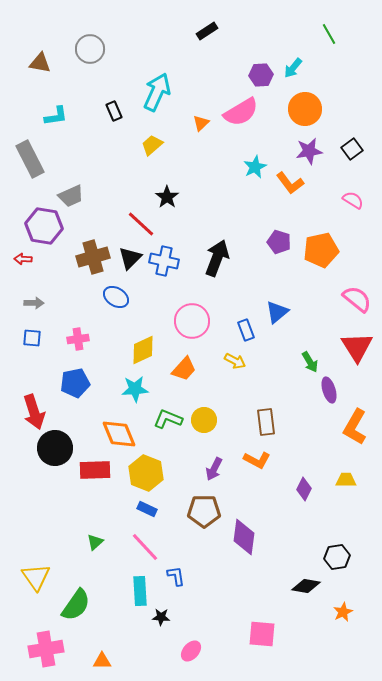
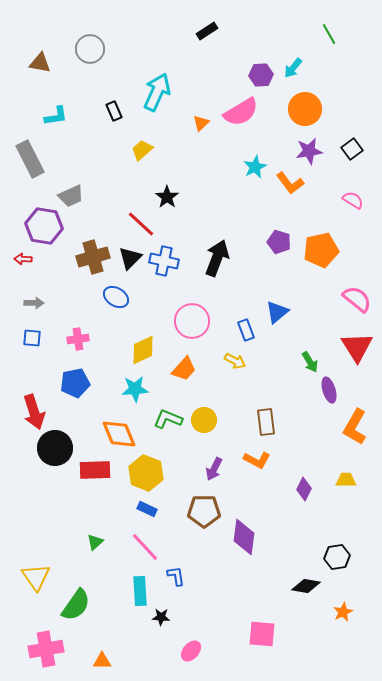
yellow trapezoid at (152, 145): moved 10 px left, 5 px down
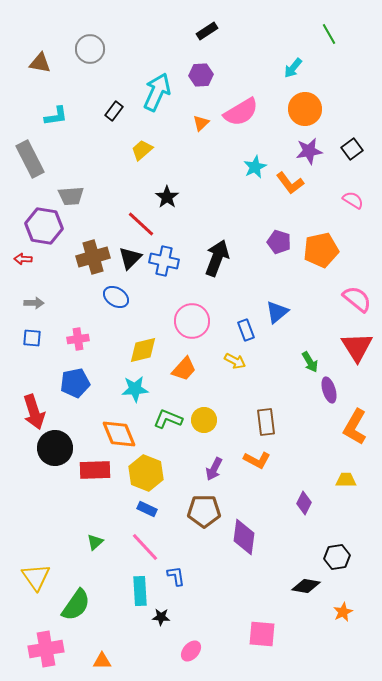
purple hexagon at (261, 75): moved 60 px left
black rectangle at (114, 111): rotated 60 degrees clockwise
gray trapezoid at (71, 196): rotated 20 degrees clockwise
yellow diamond at (143, 350): rotated 12 degrees clockwise
purple diamond at (304, 489): moved 14 px down
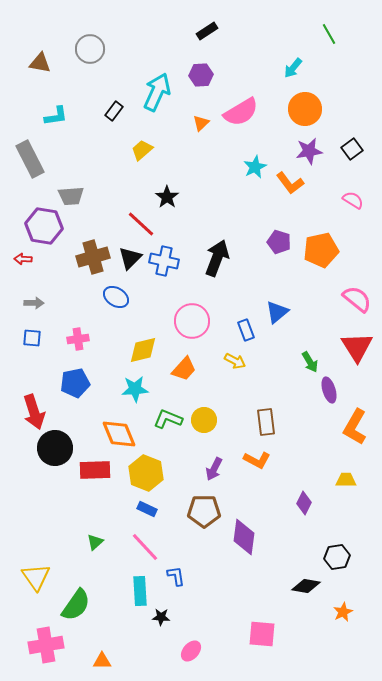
pink cross at (46, 649): moved 4 px up
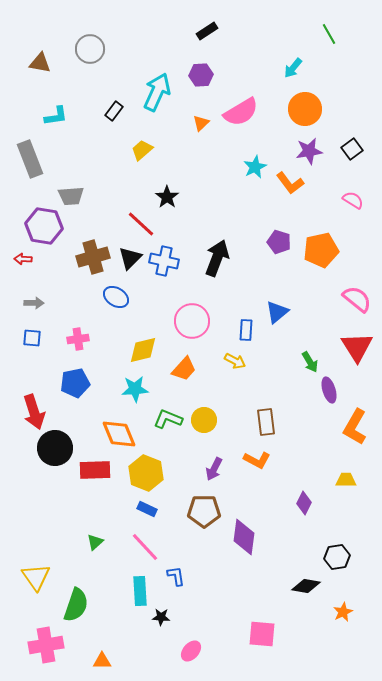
gray rectangle at (30, 159): rotated 6 degrees clockwise
blue rectangle at (246, 330): rotated 25 degrees clockwise
green semicircle at (76, 605): rotated 16 degrees counterclockwise
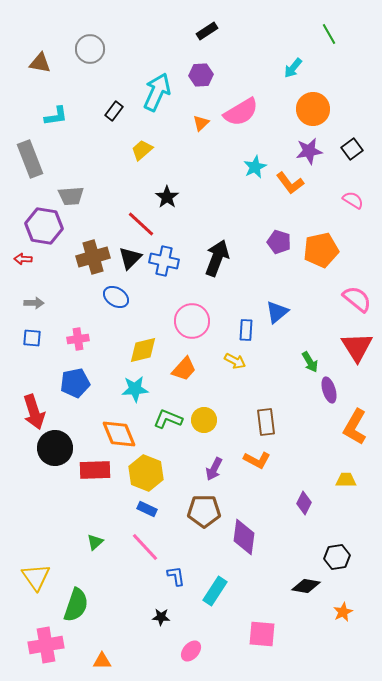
orange circle at (305, 109): moved 8 px right
cyan rectangle at (140, 591): moved 75 px right; rotated 36 degrees clockwise
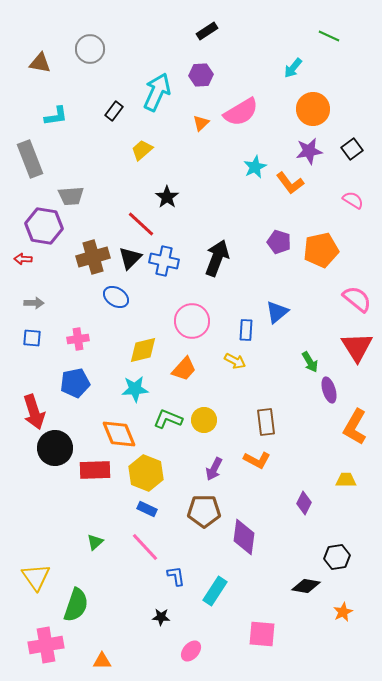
green line at (329, 34): moved 2 px down; rotated 35 degrees counterclockwise
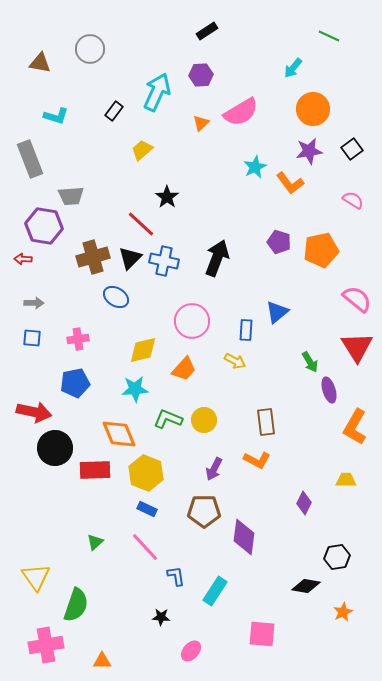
cyan L-shape at (56, 116): rotated 25 degrees clockwise
red arrow at (34, 412): rotated 60 degrees counterclockwise
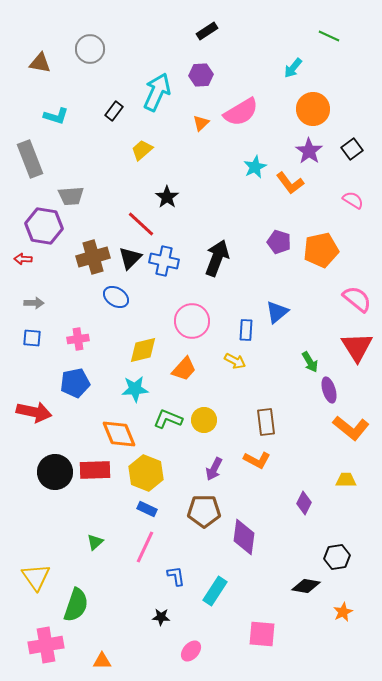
purple star at (309, 151): rotated 28 degrees counterclockwise
orange L-shape at (355, 427): moved 4 px left, 1 px down; rotated 81 degrees counterclockwise
black circle at (55, 448): moved 24 px down
pink line at (145, 547): rotated 68 degrees clockwise
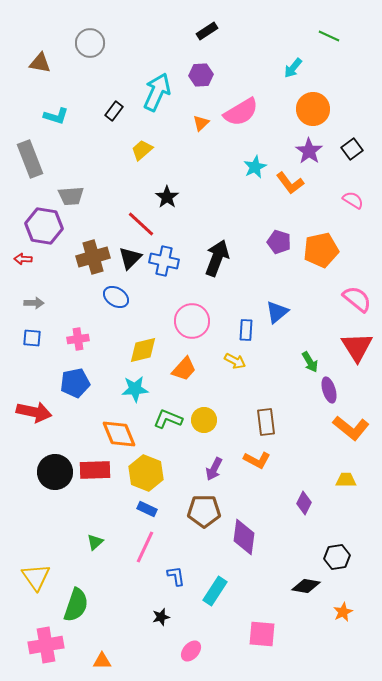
gray circle at (90, 49): moved 6 px up
black star at (161, 617): rotated 18 degrees counterclockwise
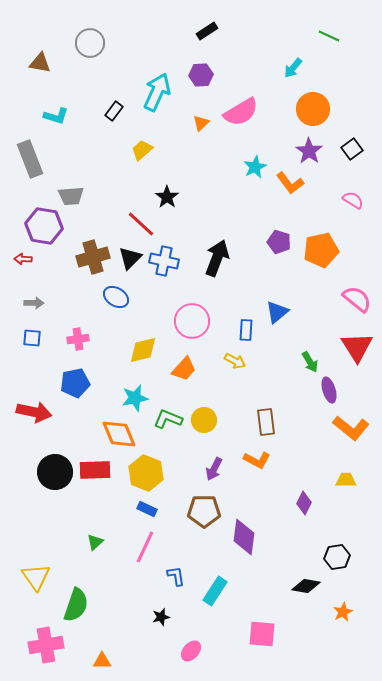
cyan star at (135, 389): moved 9 px down; rotated 8 degrees counterclockwise
